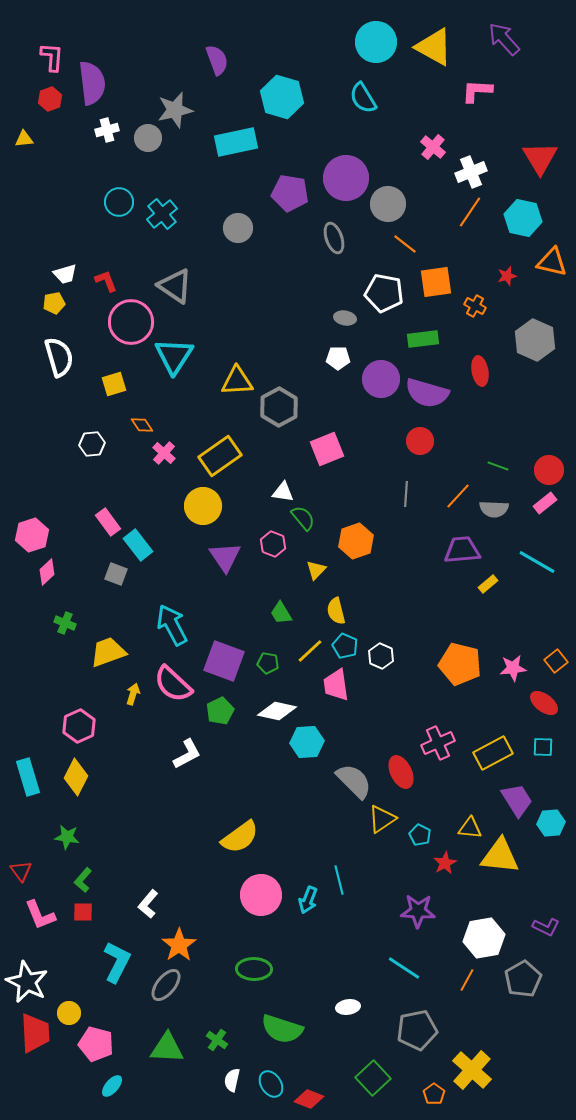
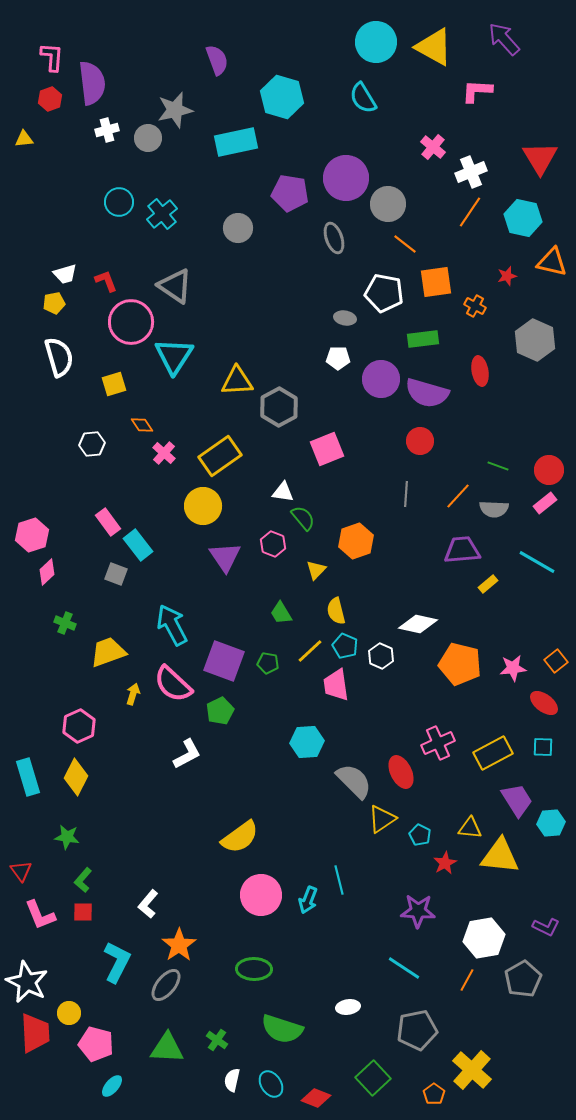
white diamond at (277, 711): moved 141 px right, 87 px up
red diamond at (309, 1099): moved 7 px right, 1 px up
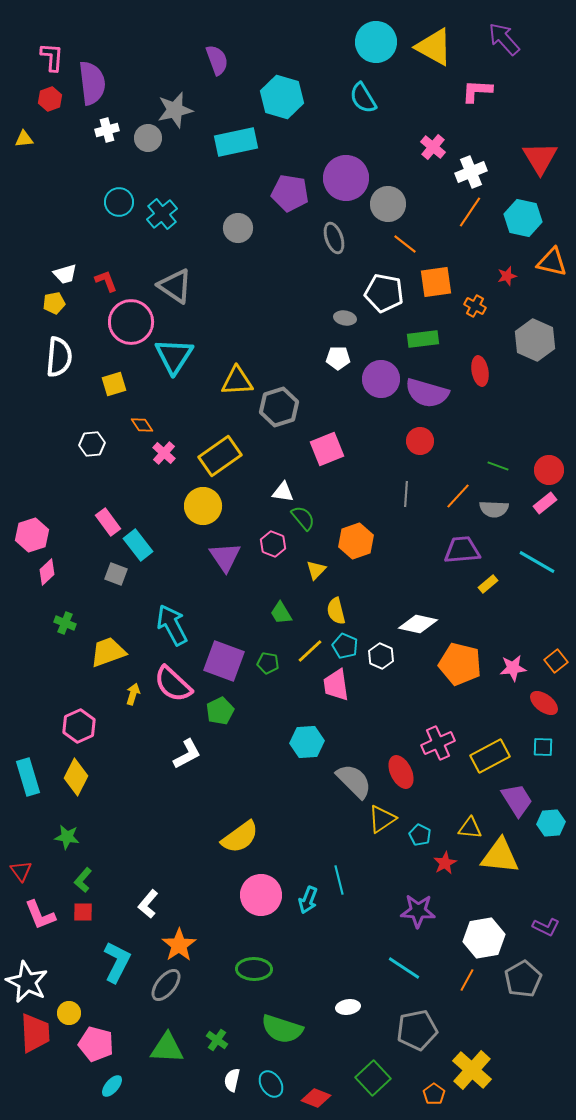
white semicircle at (59, 357): rotated 21 degrees clockwise
gray hexagon at (279, 407): rotated 12 degrees clockwise
yellow rectangle at (493, 753): moved 3 px left, 3 px down
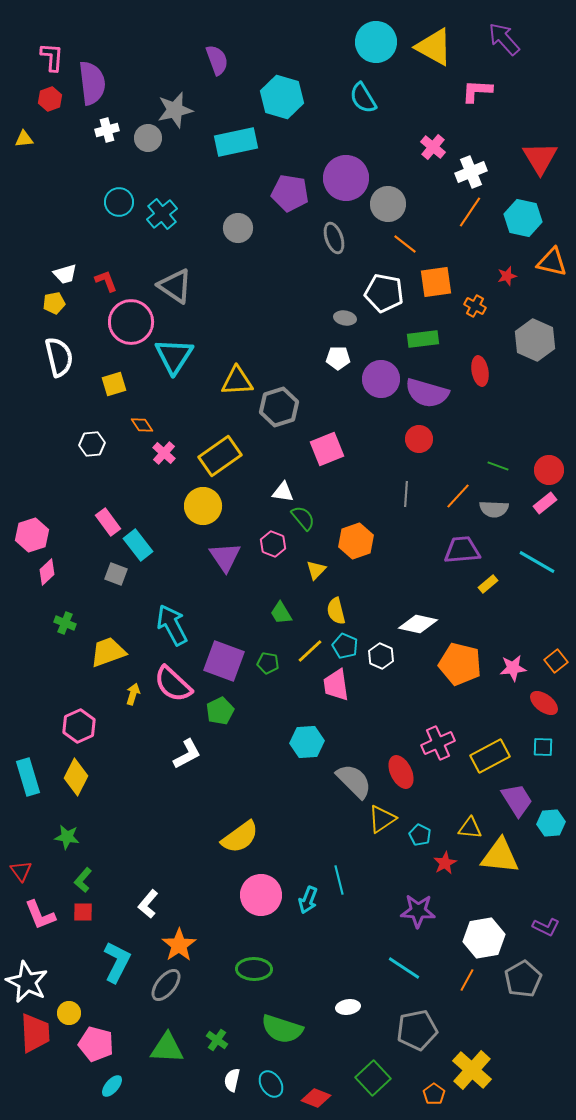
white semicircle at (59, 357): rotated 18 degrees counterclockwise
red circle at (420, 441): moved 1 px left, 2 px up
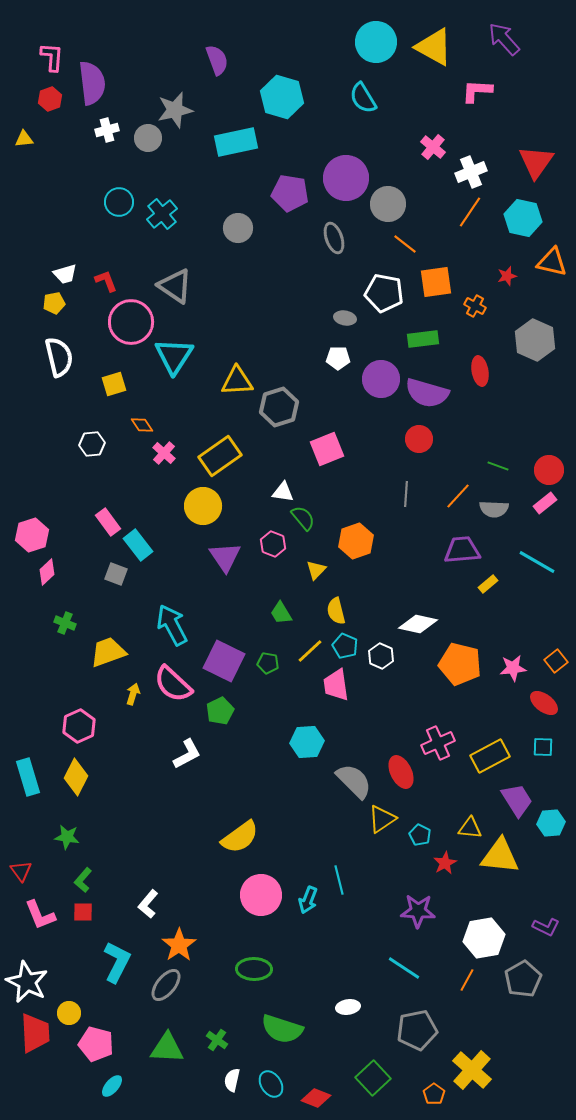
red triangle at (540, 158): moved 4 px left, 4 px down; rotated 6 degrees clockwise
purple square at (224, 661): rotated 6 degrees clockwise
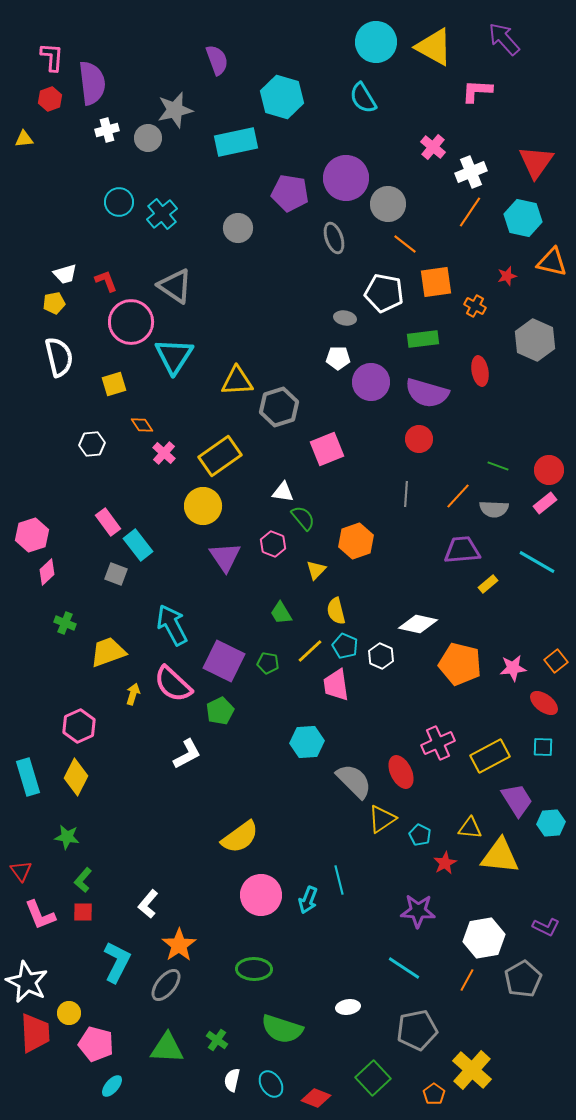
purple circle at (381, 379): moved 10 px left, 3 px down
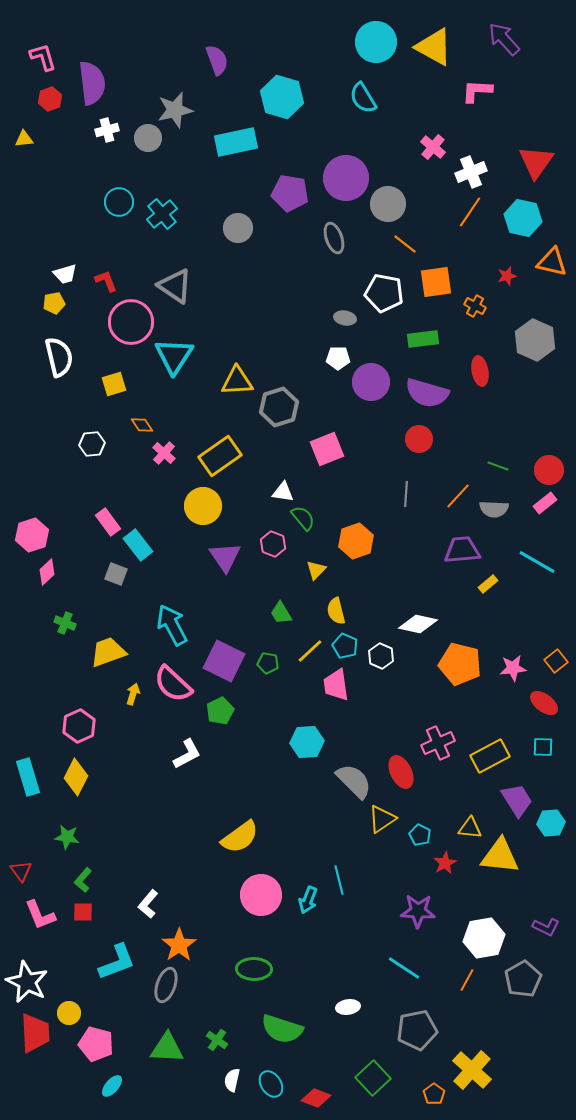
pink L-shape at (52, 57): moved 9 px left; rotated 20 degrees counterclockwise
cyan L-shape at (117, 962): rotated 42 degrees clockwise
gray ellipse at (166, 985): rotated 20 degrees counterclockwise
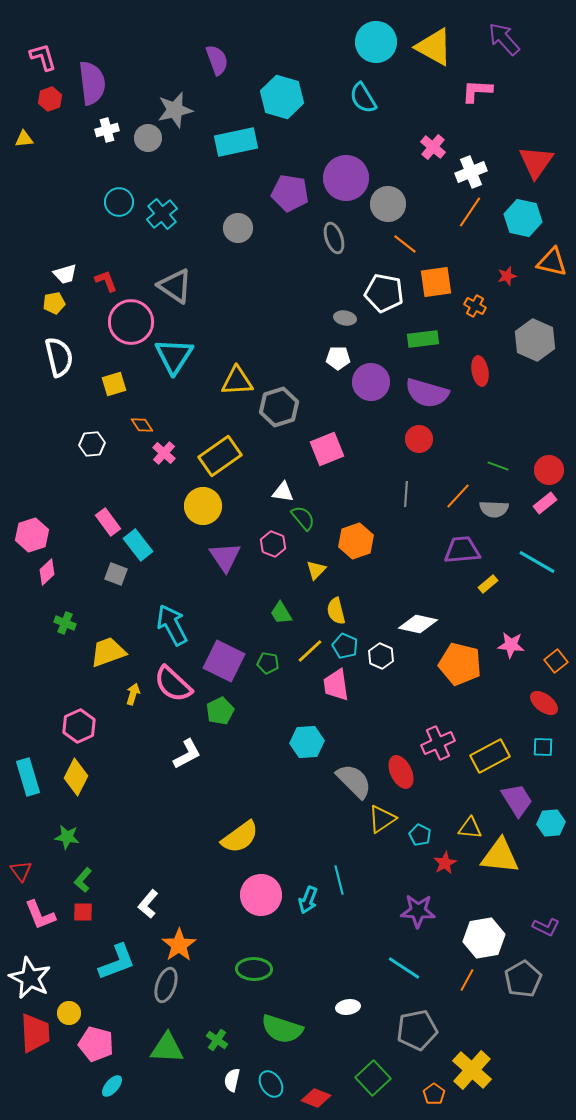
pink star at (513, 668): moved 2 px left, 23 px up; rotated 12 degrees clockwise
white star at (27, 982): moved 3 px right, 4 px up
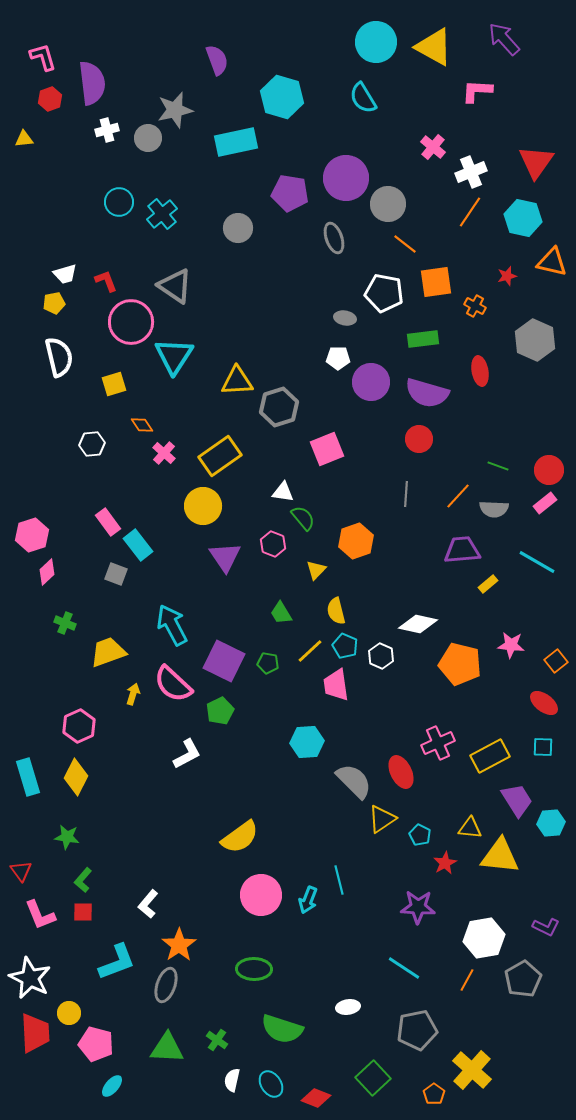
purple star at (418, 911): moved 4 px up
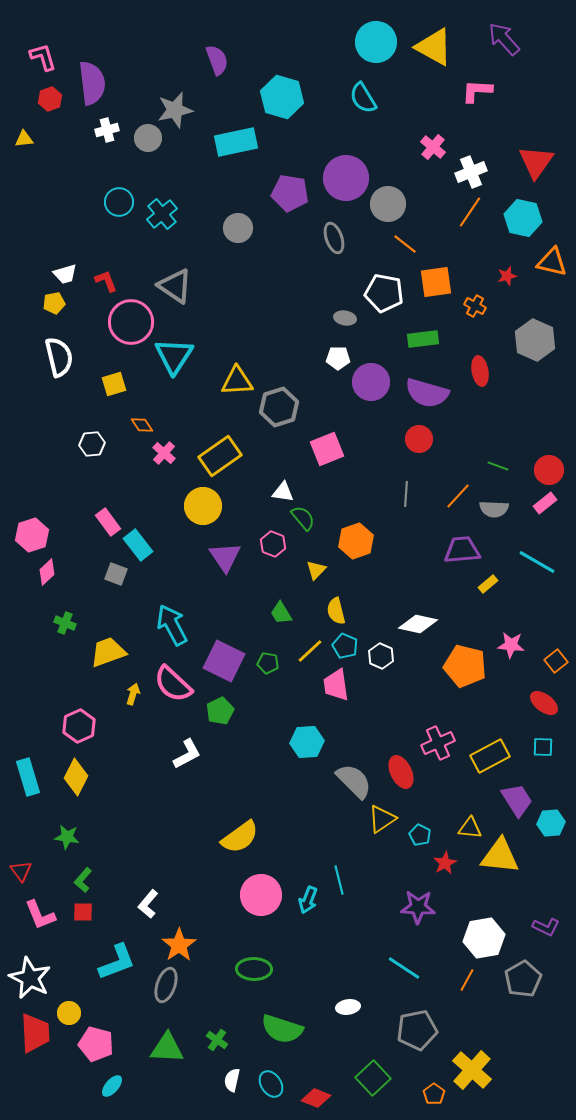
orange pentagon at (460, 664): moved 5 px right, 2 px down
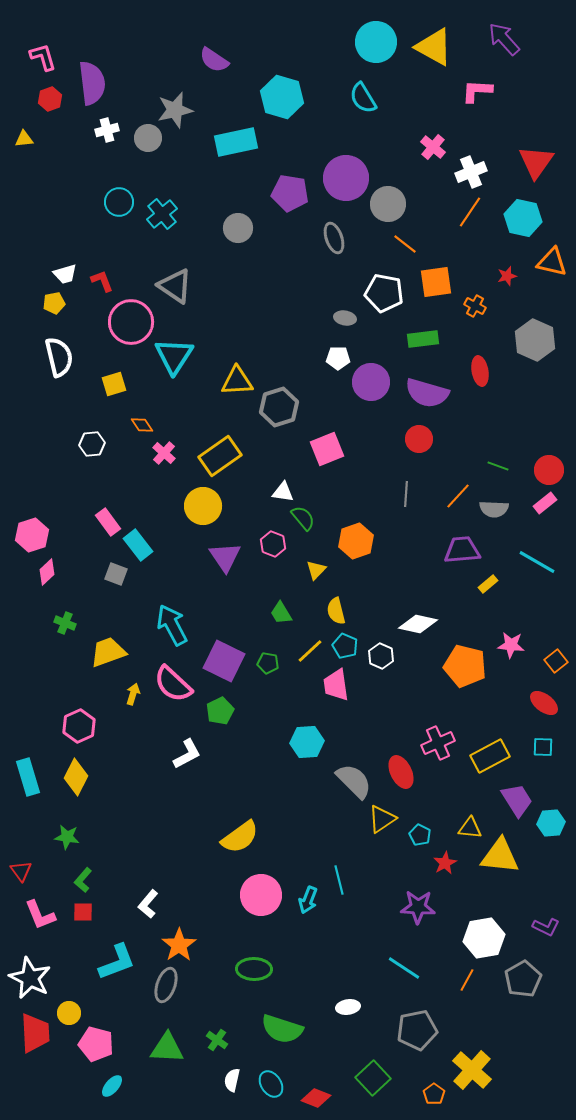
purple semicircle at (217, 60): moved 3 px left; rotated 144 degrees clockwise
red L-shape at (106, 281): moved 4 px left
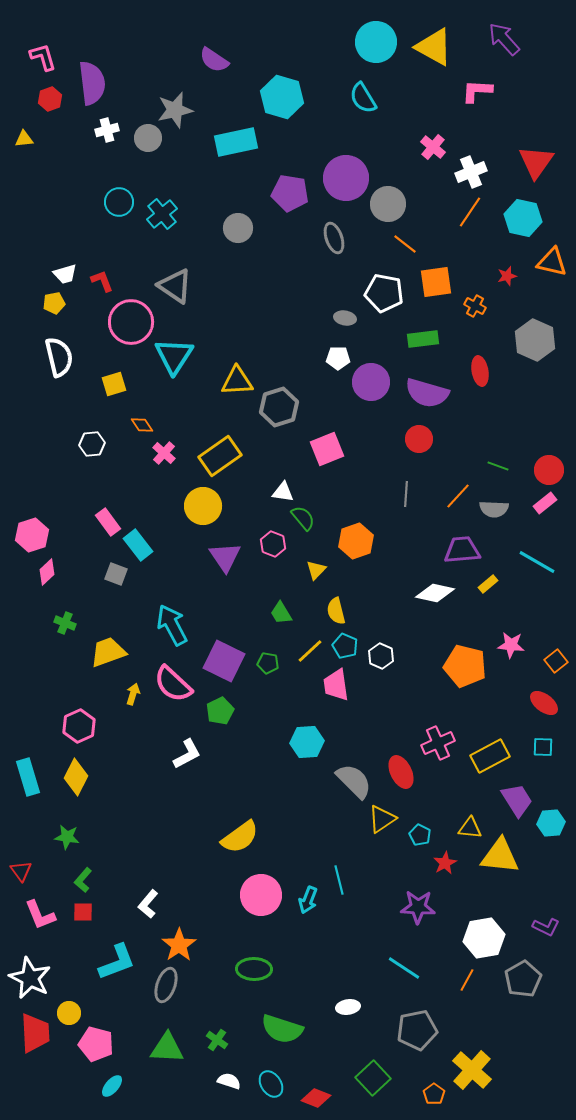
white diamond at (418, 624): moved 17 px right, 31 px up
white semicircle at (232, 1080): moved 3 px left, 1 px down; rotated 95 degrees clockwise
